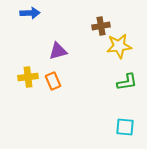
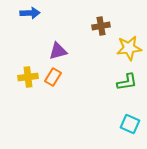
yellow star: moved 10 px right, 2 px down
orange rectangle: moved 4 px up; rotated 54 degrees clockwise
cyan square: moved 5 px right, 3 px up; rotated 18 degrees clockwise
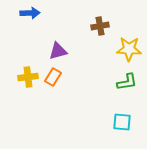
brown cross: moved 1 px left
yellow star: moved 1 px down; rotated 10 degrees clockwise
cyan square: moved 8 px left, 2 px up; rotated 18 degrees counterclockwise
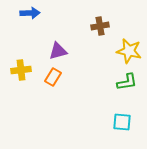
yellow star: moved 2 px down; rotated 10 degrees clockwise
yellow cross: moved 7 px left, 7 px up
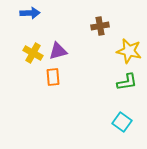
yellow cross: moved 12 px right, 17 px up; rotated 36 degrees clockwise
orange rectangle: rotated 36 degrees counterclockwise
cyan square: rotated 30 degrees clockwise
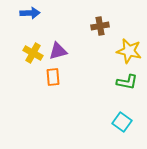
green L-shape: rotated 20 degrees clockwise
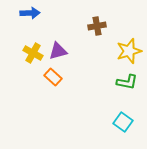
brown cross: moved 3 px left
yellow star: rotated 30 degrees counterclockwise
orange rectangle: rotated 42 degrees counterclockwise
cyan square: moved 1 px right
